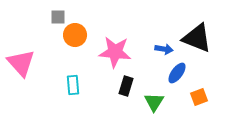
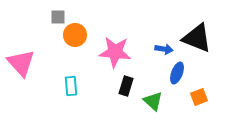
blue ellipse: rotated 15 degrees counterclockwise
cyan rectangle: moved 2 px left, 1 px down
green triangle: moved 1 px left, 1 px up; rotated 20 degrees counterclockwise
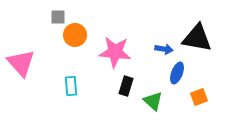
black triangle: rotated 12 degrees counterclockwise
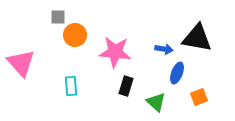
green triangle: moved 3 px right, 1 px down
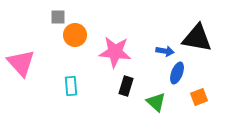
blue arrow: moved 1 px right, 2 px down
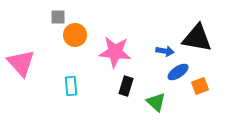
blue ellipse: moved 1 px right, 1 px up; rotated 35 degrees clockwise
orange square: moved 1 px right, 11 px up
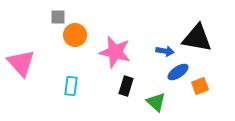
pink star: rotated 8 degrees clockwise
cyan rectangle: rotated 12 degrees clockwise
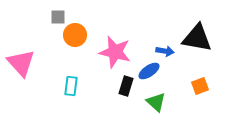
blue ellipse: moved 29 px left, 1 px up
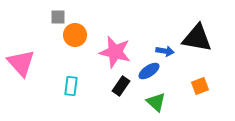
black rectangle: moved 5 px left; rotated 18 degrees clockwise
